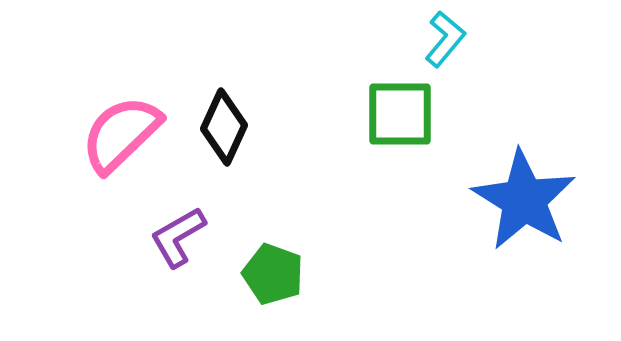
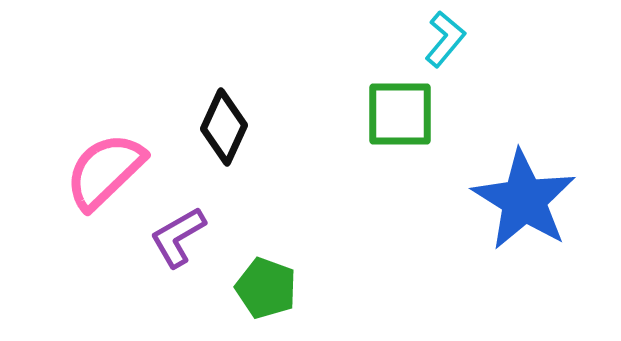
pink semicircle: moved 16 px left, 37 px down
green pentagon: moved 7 px left, 14 px down
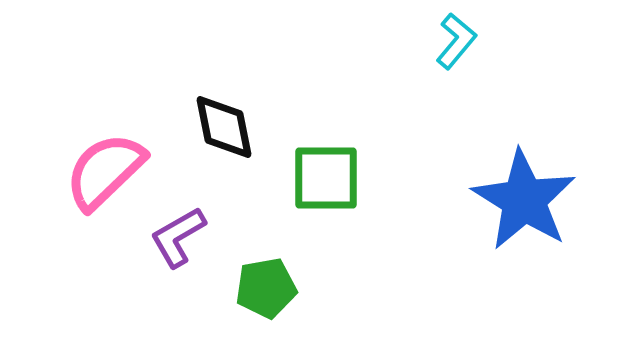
cyan L-shape: moved 11 px right, 2 px down
green square: moved 74 px left, 64 px down
black diamond: rotated 36 degrees counterclockwise
green pentagon: rotated 30 degrees counterclockwise
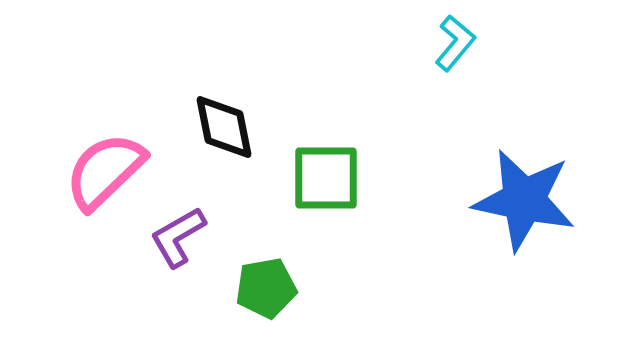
cyan L-shape: moved 1 px left, 2 px down
blue star: rotated 20 degrees counterclockwise
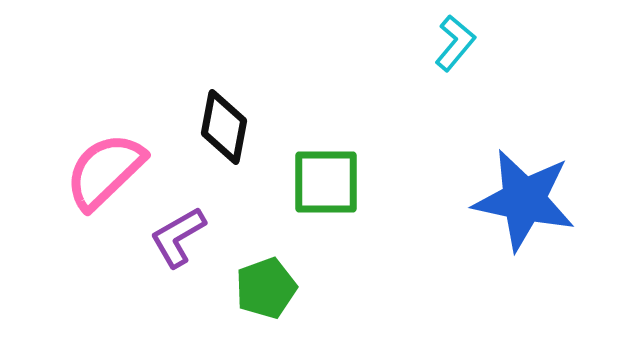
black diamond: rotated 22 degrees clockwise
green square: moved 4 px down
green pentagon: rotated 10 degrees counterclockwise
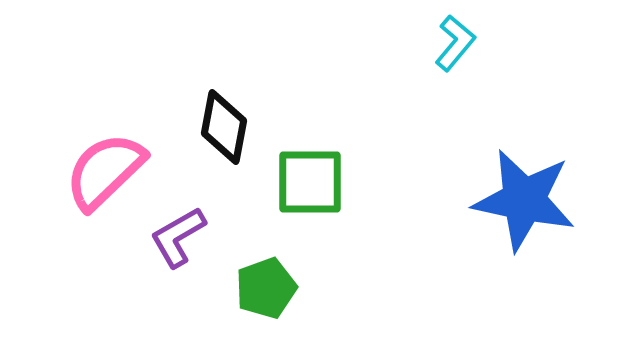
green square: moved 16 px left
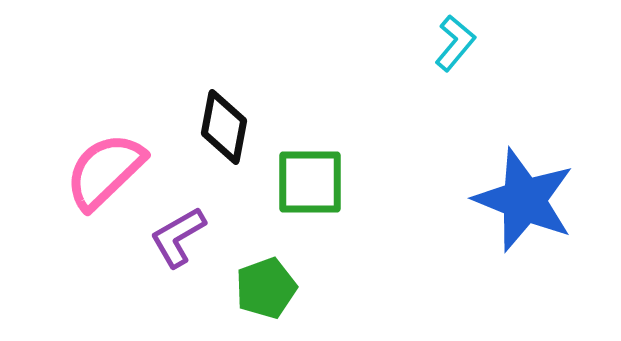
blue star: rotated 10 degrees clockwise
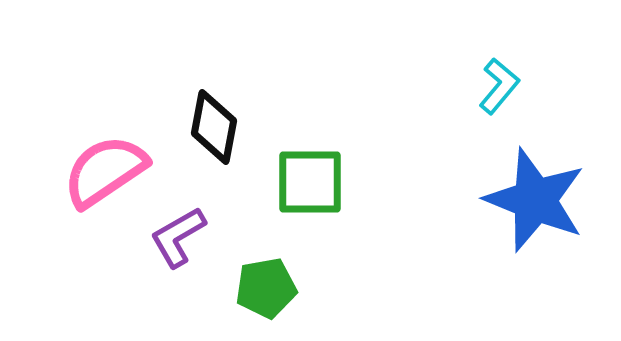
cyan L-shape: moved 44 px right, 43 px down
black diamond: moved 10 px left
pink semicircle: rotated 10 degrees clockwise
blue star: moved 11 px right
green pentagon: rotated 10 degrees clockwise
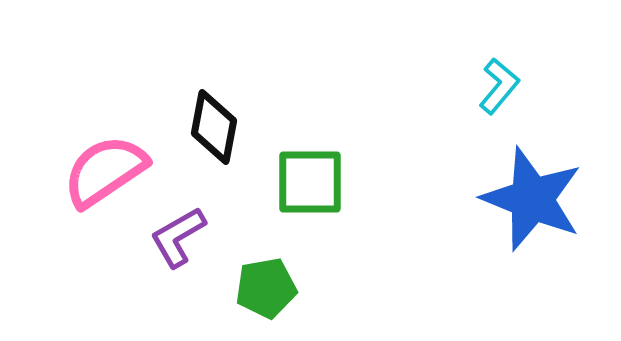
blue star: moved 3 px left, 1 px up
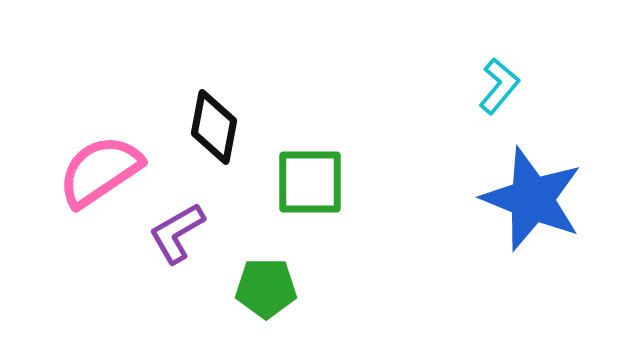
pink semicircle: moved 5 px left
purple L-shape: moved 1 px left, 4 px up
green pentagon: rotated 10 degrees clockwise
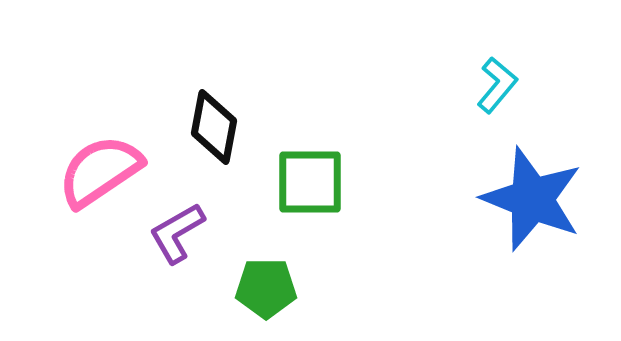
cyan L-shape: moved 2 px left, 1 px up
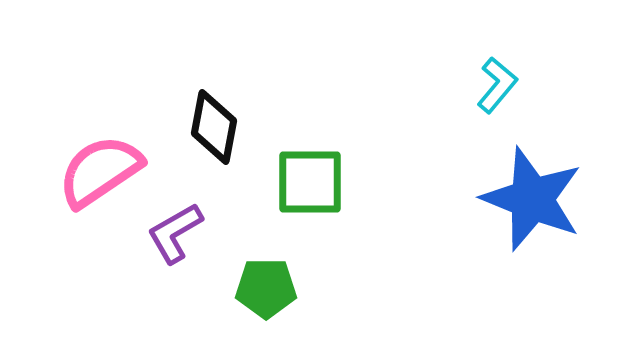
purple L-shape: moved 2 px left
